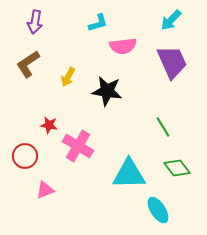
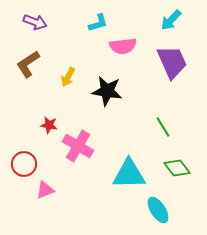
purple arrow: rotated 80 degrees counterclockwise
red circle: moved 1 px left, 8 px down
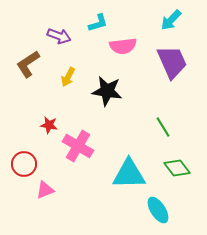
purple arrow: moved 24 px right, 14 px down
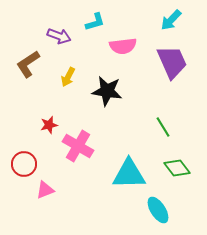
cyan L-shape: moved 3 px left, 1 px up
red star: rotated 24 degrees counterclockwise
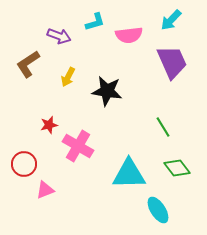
pink semicircle: moved 6 px right, 11 px up
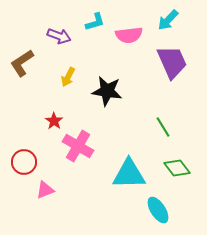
cyan arrow: moved 3 px left
brown L-shape: moved 6 px left, 1 px up
red star: moved 5 px right, 4 px up; rotated 24 degrees counterclockwise
red circle: moved 2 px up
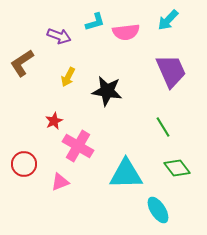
pink semicircle: moved 3 px left, 3 px up
purple trapezoid: moved 1 px left, 9 px down
red star: rotated 12 degrees clockwise
red circle: moved 2 px down
cyan triangle: moved 3 px left
pink triangle: moved 15 px right, 8 px up
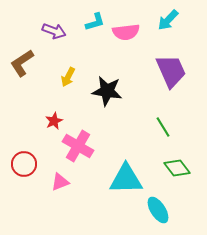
purple arrow: moved 5 px left, 5 px up
cyan triangle: moved 5 px down
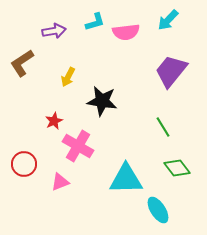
purple arrow: rotated 30 degrees counterclockwise
purple trapezoid: rotated 117 degrees counterclockwise
black star: moved 5 px left, 10 px down
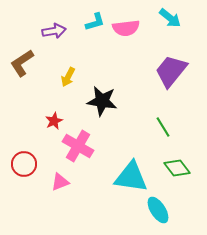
cyan arrow: moved 2 px right, 2 px up; rotated 95 degrees counterclockwise
pink semicircle: moved 4 px up
cyan triangle: moved 5 px right, 2 px up; rotated 9 degrees clockwise
